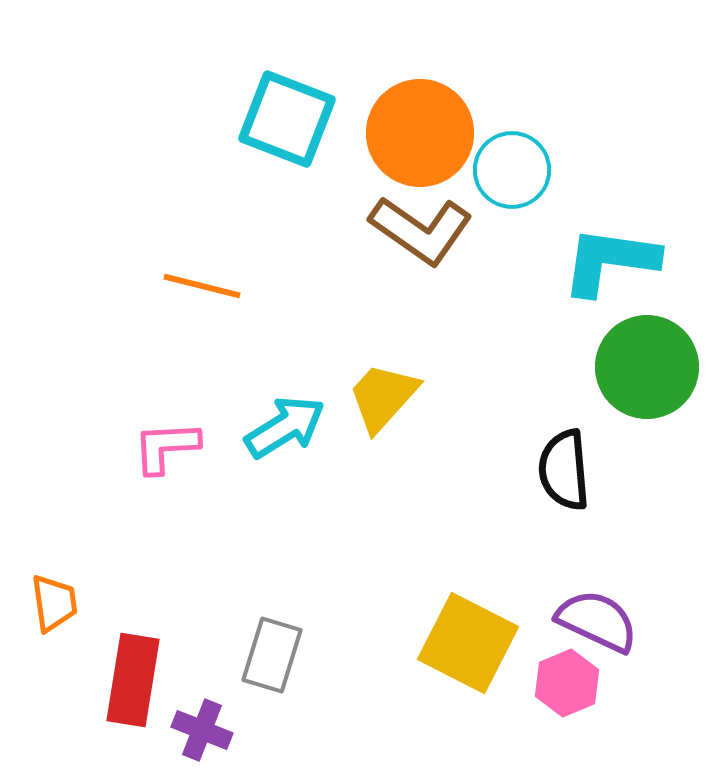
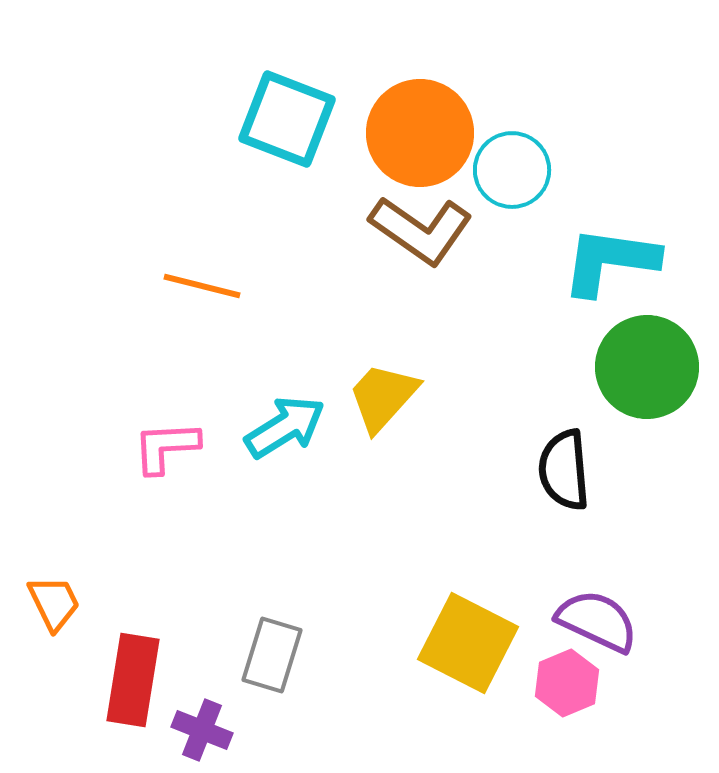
orange trapezoid: rotated 18 degrees counterclockwise
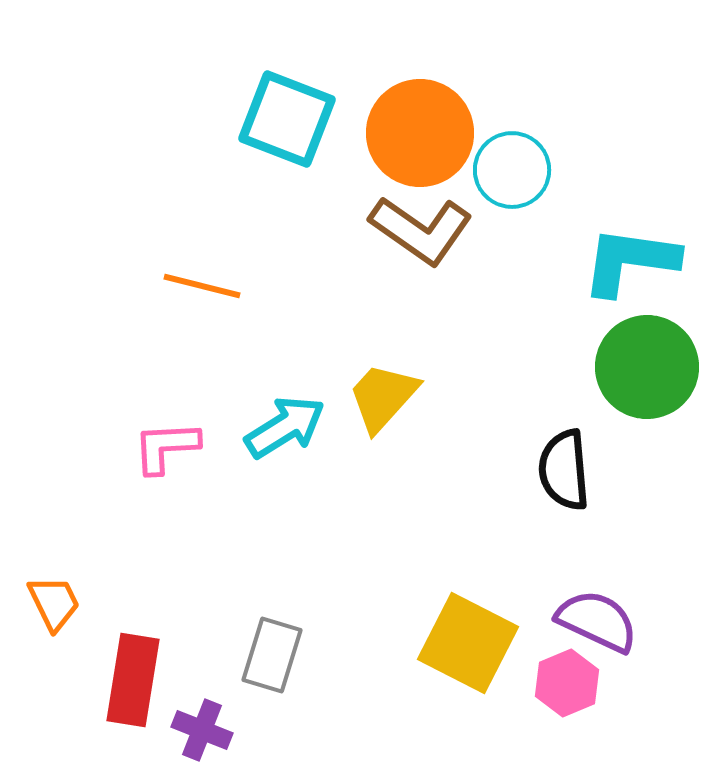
cyan L-shape: moved 20 px right
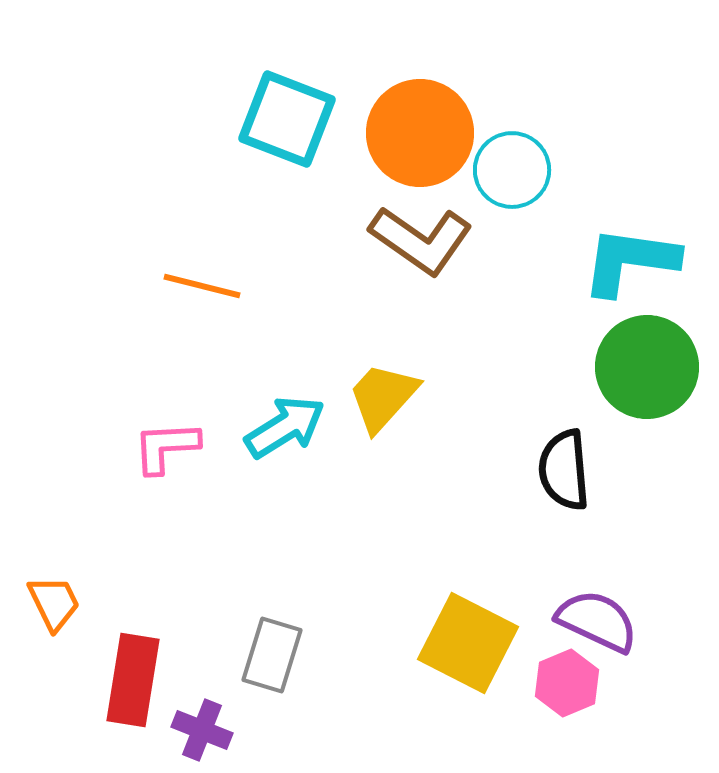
brown L-shape: moved 10 px down
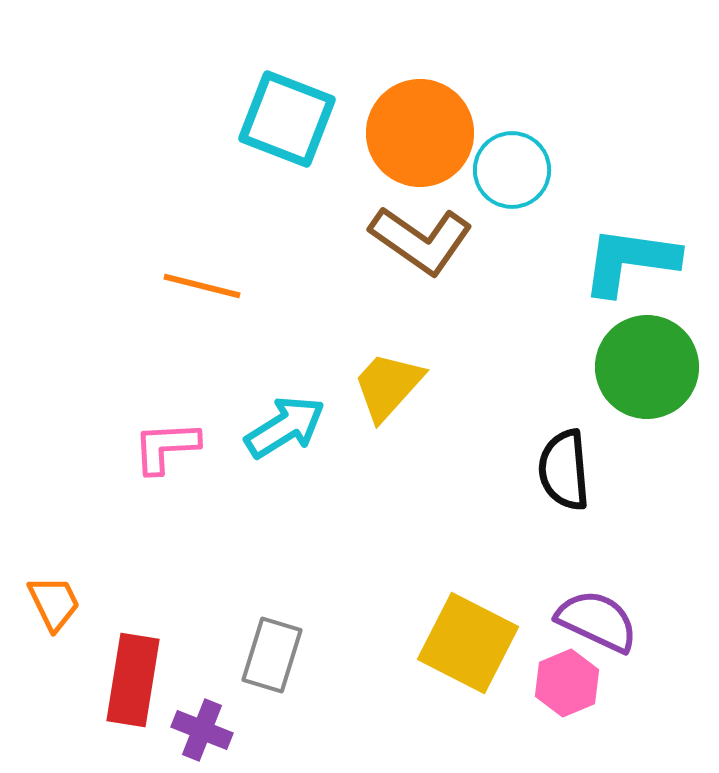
yellow trapezoid: moved 5 px right, 11 px up
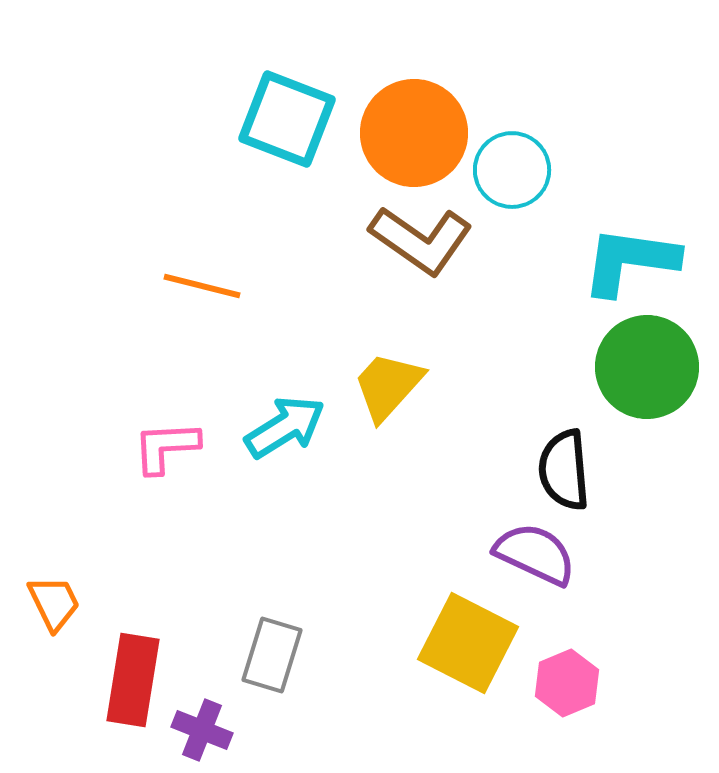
orange circle: moved 6 px left
purple semicircle: moved 62 px left, 67 px up
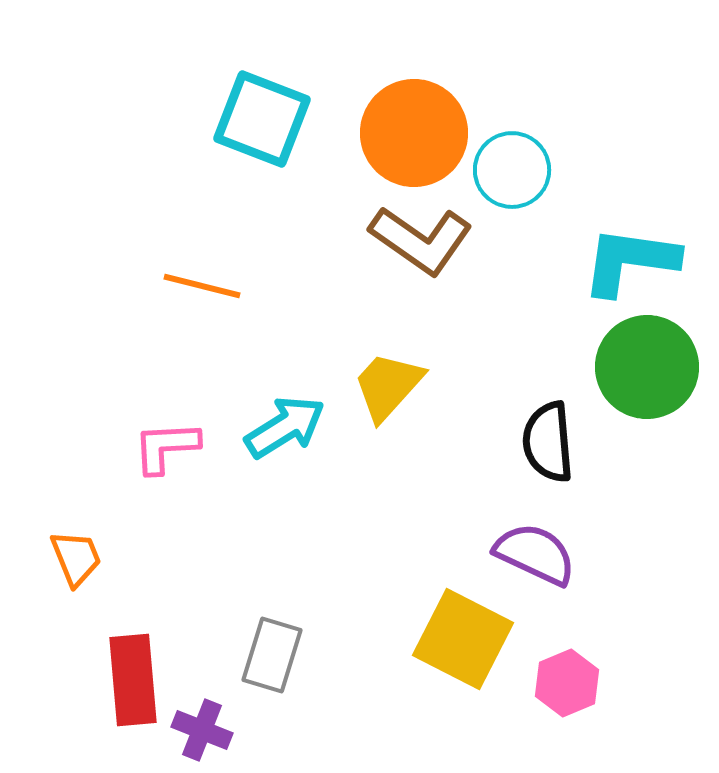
cyan square: moved 25 px left
black semicircle: moved 16 px left, 28 px up
orange trapezoid: moved 22 px right, 45 px up; rotated 4 degrees clockwise
yellow square: moved 5 px left, 4 px up
red rectangle: rotated 14 degrees counterclockwise
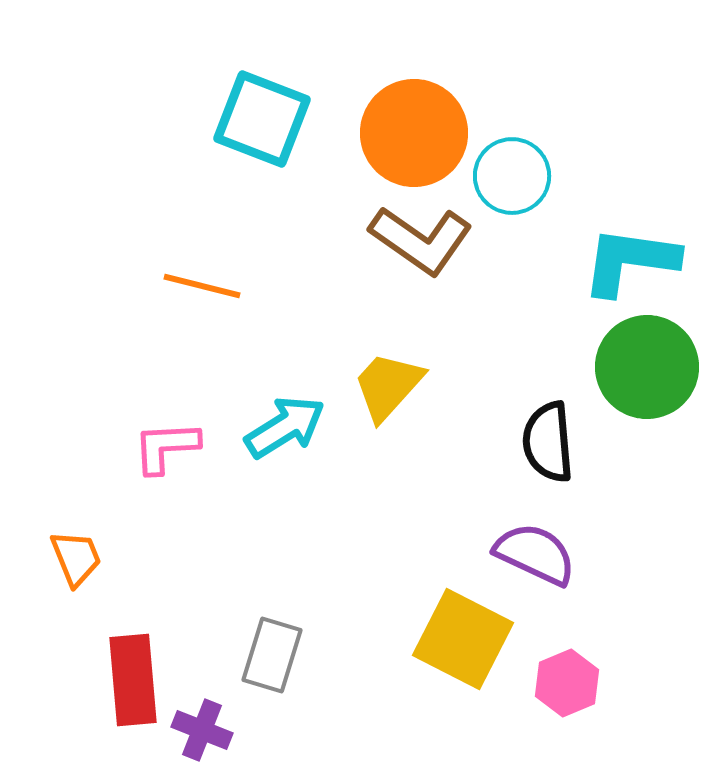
cyan circle: moved 6 px down
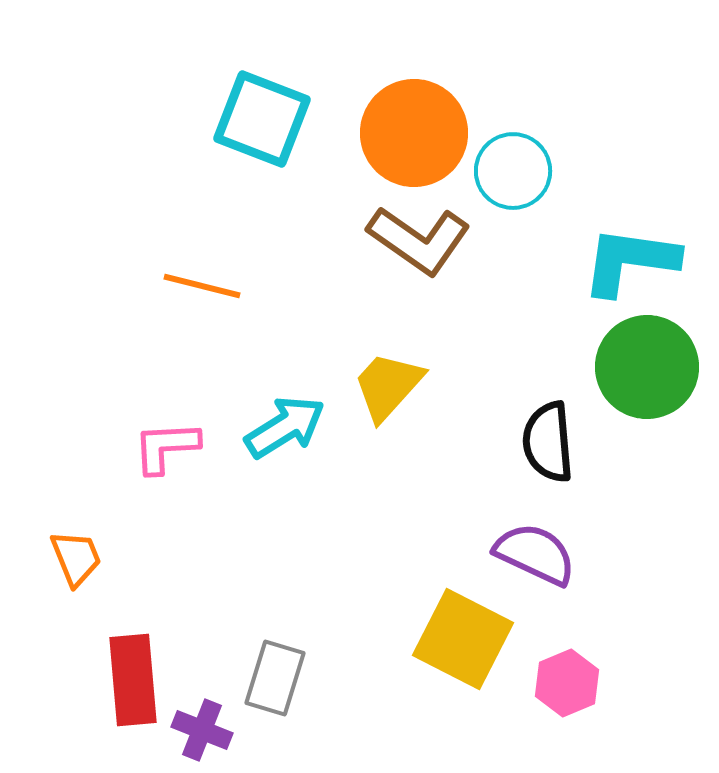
cyan circle: moved 1 px right, 5 px up
brown L-shape: moved 2 px left
gray rectangle: moved 3 px right, 23 px down
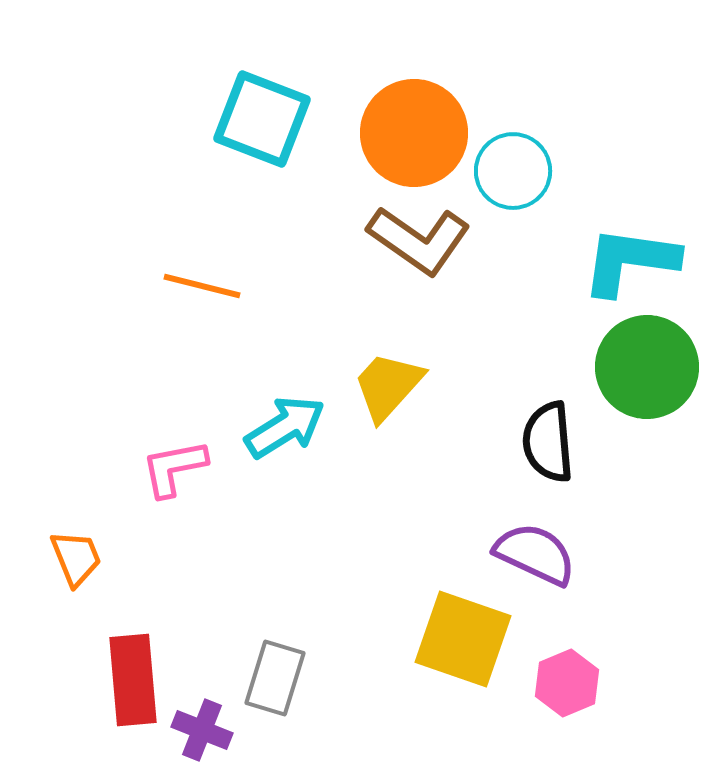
pink L-shape: moved 8 px right, 21 px down; rotated 8 degrees counterclockwise
yellow square: rotated 8 degrees counterclockwise
